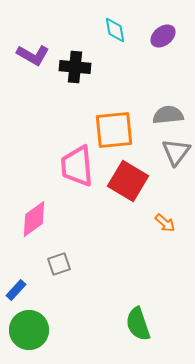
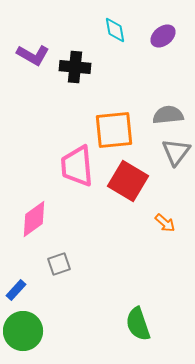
green circle: moved 6 px left, 1 px down
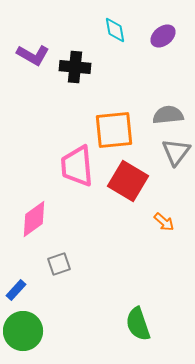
orange arrow: moved 1 px left, 1 px up
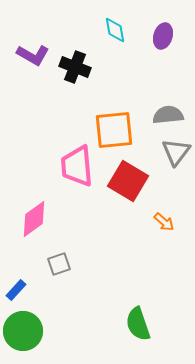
purple ellipse: rotated 35 degrees counterclockwise
black cross: rotated 16 degrees clockwise
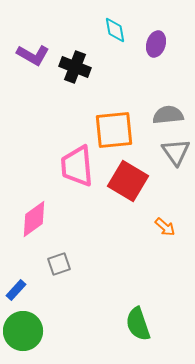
purple ellipse: moved 7 px left, 8 px down
gray triangle: rotated 12 degrees counterclockwise
orange arrow: moved 1 px right, 5 px down
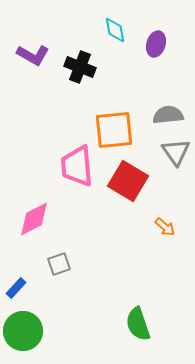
black cross: moved 5 px right
pink diamond: rotated 9 degrees clockwise
blue rectangle: moved 2 px up
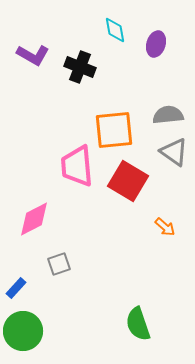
gray triangle: moved 2 px left; rotated 20 degrees counterclockwise
